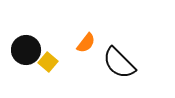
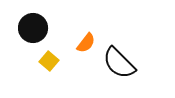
black circle: moved 7 px right, 22 px up
yellow square: moved 1 px right, 1 px up
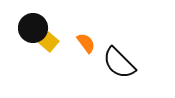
orange semicircle: rotated 75 degrees counterclockwise
yellow square: moved 19 px up
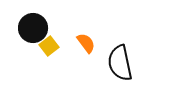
yellow square: moved 4 px down; rotated 12 degrees clockwise
black semicircle: moved 1 px right; rotated 33 degrees clockwise
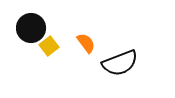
black circle: moved 2 px left
black semicircle: rotated 99 degrees counterclockwise
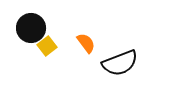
yellow square: moved 2 px left
